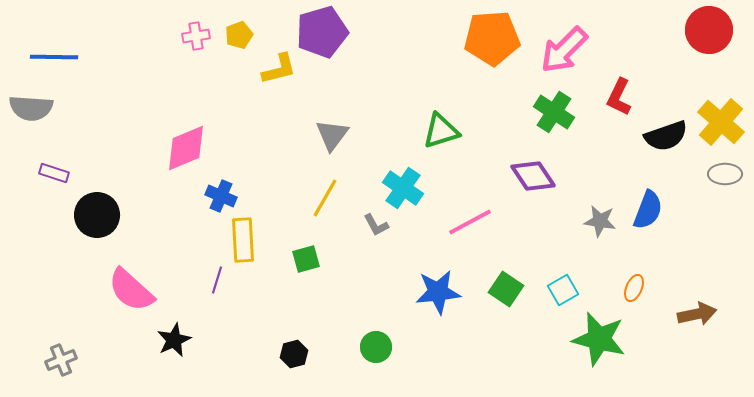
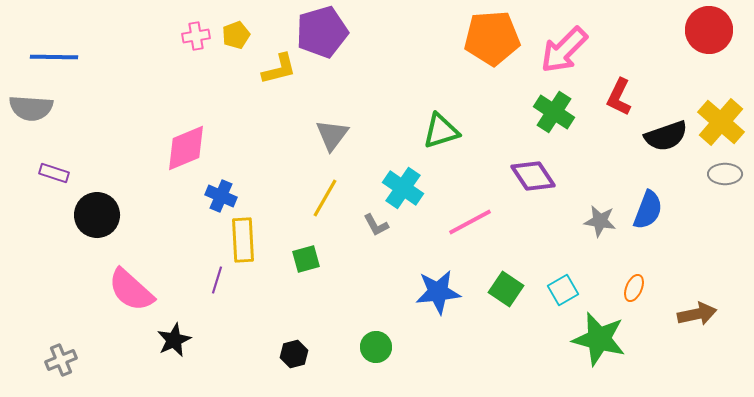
yellow pentagon at (239, 35): moved 3 px left
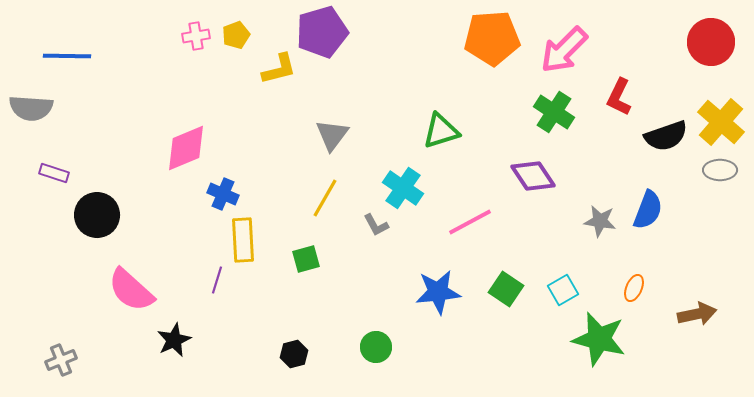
red circle at (709, 30): moved 2 px right, 12 px down
blue line at (54, 57): moved 13 px right, 1 px up
gray ellipse at (725, 174): moved 5 px left, 4 px up
blue cross at (221, 196): moved 2 px right, 2 px up
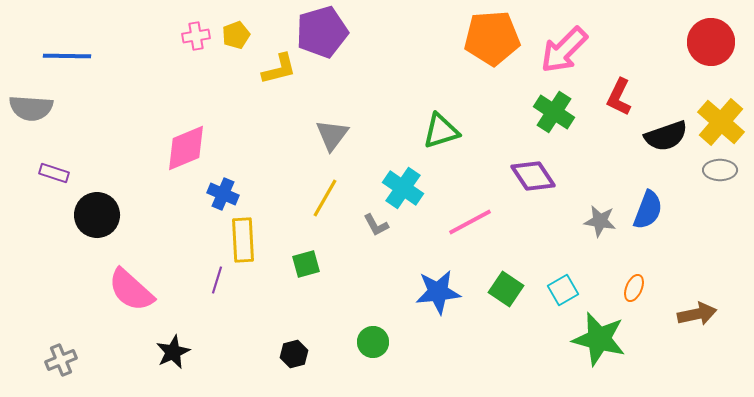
green square at (306, 259): moved 5 px down
black star at (174, 340): moved 1 px left, 12 px down
green circle at (376, 347): moved 3 px left, 5 px up
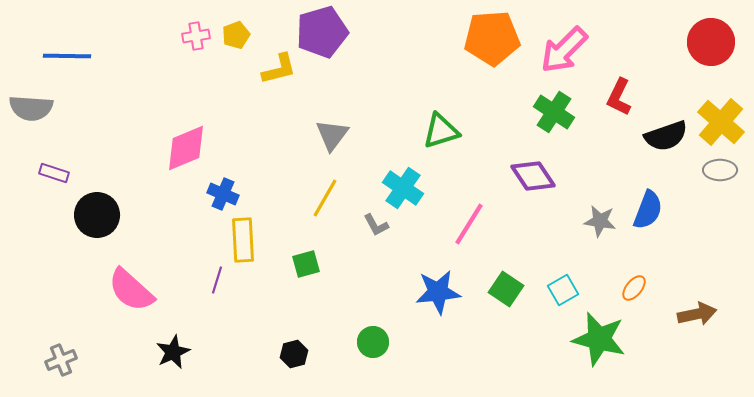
pink line at (470, 222): moved 1 px left, 2 px down; rotated 30 degrees counterclockwise
orange ellipse at (634, 288): rotated 16 degrees clockwise
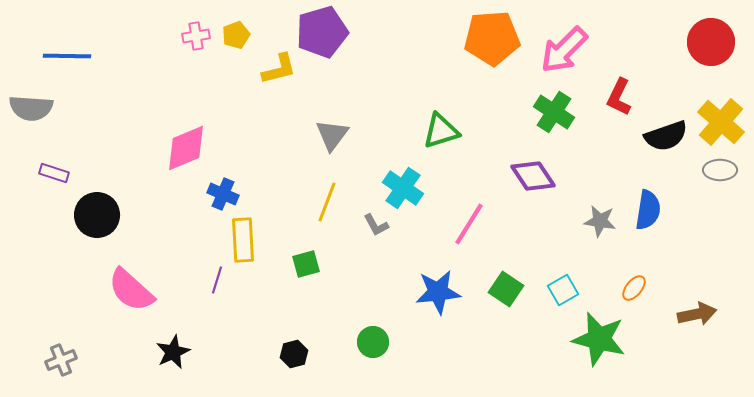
yellow line at (325, 198): moved 2 px right, 4 px down; rotated 9 degrees counterclockwise
blue semicircle at (648, 210): rotated 12 degrees counterclockwise
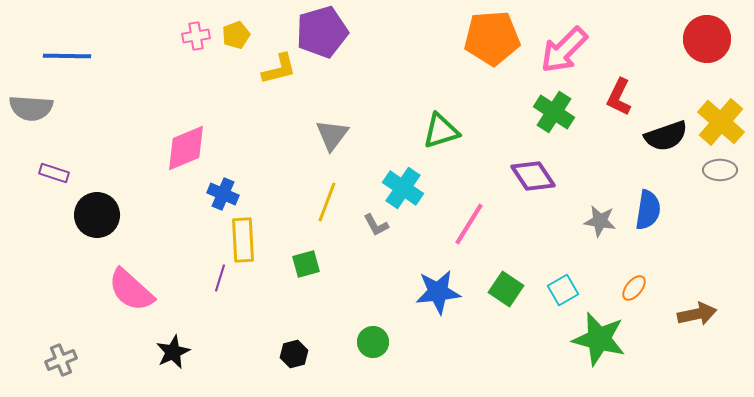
red circle at (711, 42): moved 4 px left, 3 px up
purple line at (217, 280): moved 3 px right, 2 px up
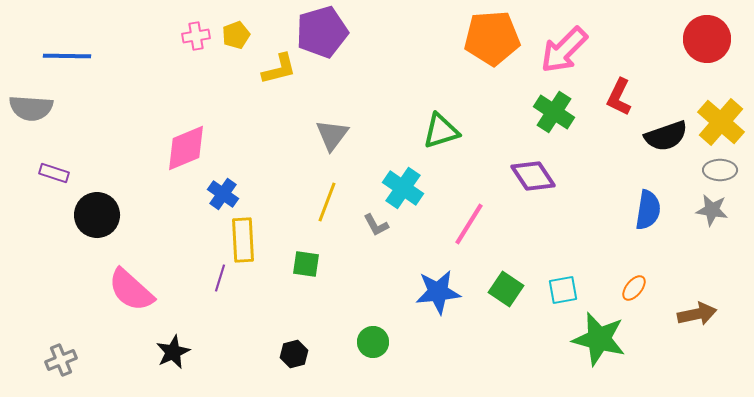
blue cross at (223, 194): rotated 12 degrees clockwise
gray star at (600, 221): moved 112 px right, 11 px up
green square at (306, 264): rotated 24 degrees clockwise
cyan square at (563, 290): rotated 20 degrees clockwise
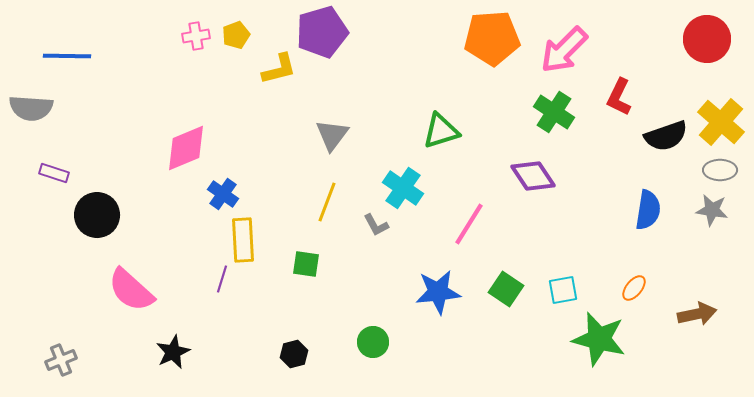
purple line at (220, 278): moved 2 px right, 1 px down
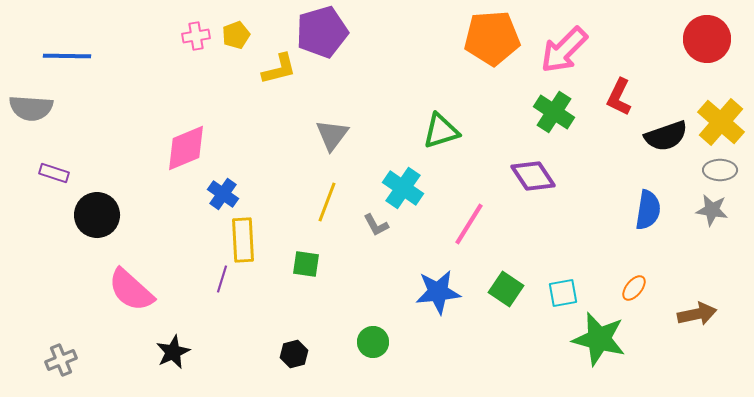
cyan square at (563, 290): moved 3 px down
